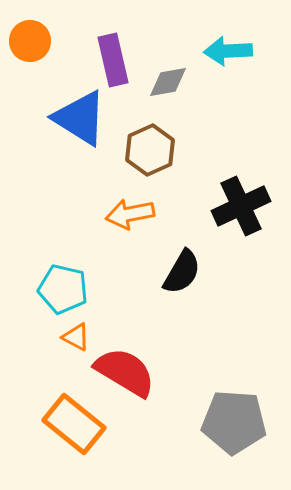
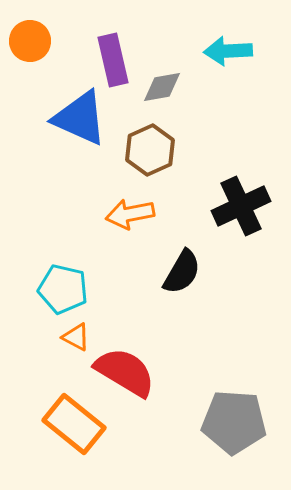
gray diamond: moved 6 px left, 5 px down
blue triangle: rotated 8 degrees counterclockwise
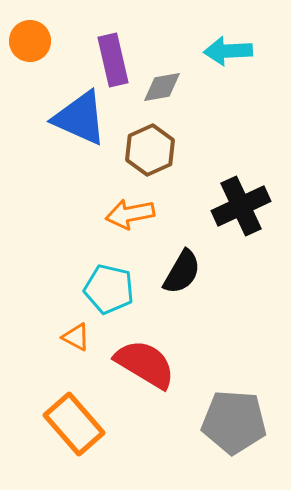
cyan pentagon: moved 46 px right
red semicircle: moved 20 px right, 8 px up
orange rectangle: rotated 10 degrees clockwise
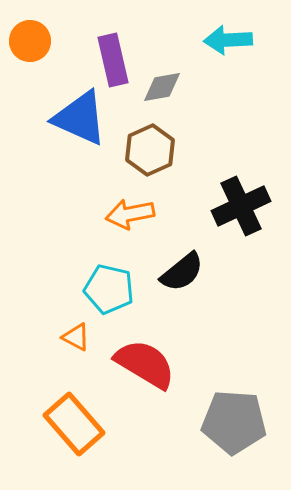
cyan arrow: moved 11 px up
black semicircle: rotated 21 degrees clockwise
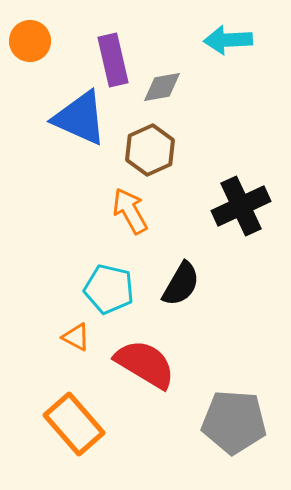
orange arrow: moved 3 px up; rotated 72 degrees clockwise
black semicircle: moved 1 px left, 12 px down; rotated 21 degrees counterclockwise
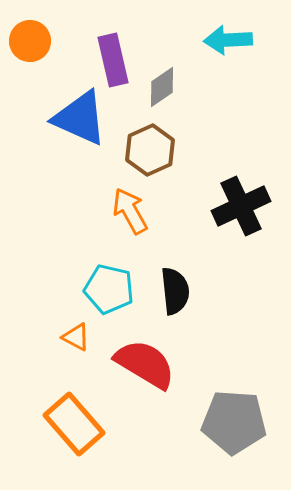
gray diamond: rotated 24 degrees counterclockwise
black semicircle: moved 6 px left, 7 px down; rotated 36 degrees counterclockwise
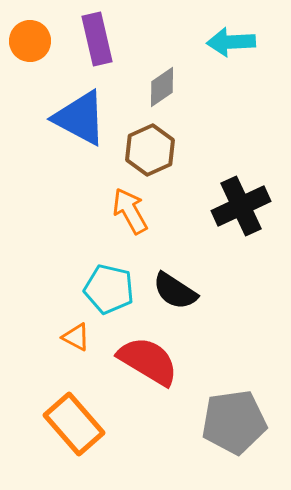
cyan arrow: moved 3 px right, 2 px down
purple rectangle: moved 16 px left, 21 px up
blue triangle: rotated 4 degrees clockwise
black semicircle: rotated 129 degrees clockwise
red semicircle: moved 3 px right, 3 px up
gray pentagon: rotated 12 degrees counterclockwise
